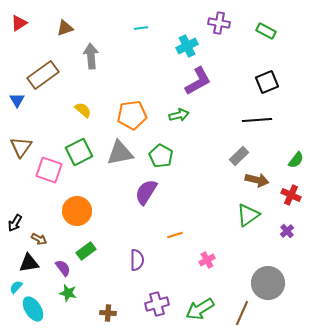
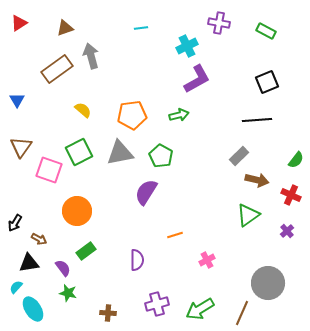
gray arrow at (91, 56): rotated 10 degrees counterclockwise
brown rectangle at (43, 75): moved 14 px right, 6 px up
purple L-shape at (198, 81): moved 1 px left, 2 px up
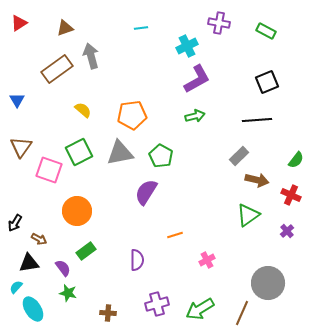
green arrow at (179, 115): moved 16 px right, 1 px down
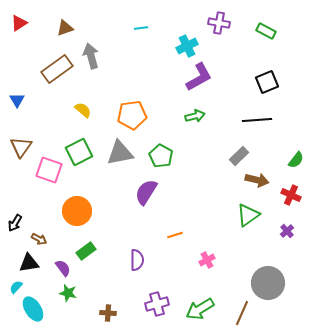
purple L-shape at (197, 79): moved 2 px right, 2 px up
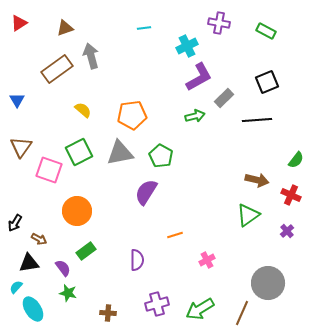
cyan line at (141, 28): moved 3 px right
gray rectangle at (239, 156): moved 15 px left, 58 px up
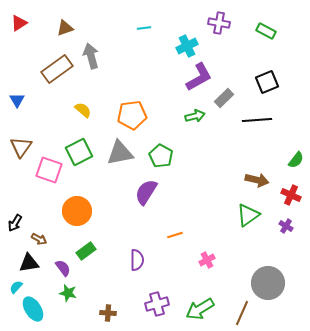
purple cross at (287, 231): moved 1 px left, 5 px up; rotated 16 degrees counterclockwise
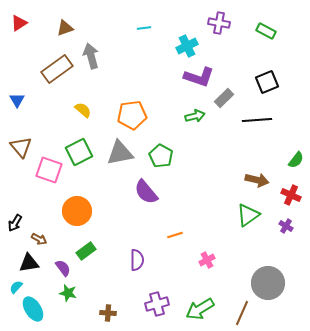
purple L-shape at (199, 77): rotated 48 degrees clockwise
brown triangle at (21, 147): rotated 15 degrees counterclockwise
purple semicircle at (146, 192): rotated 72 degrees counterclockwise
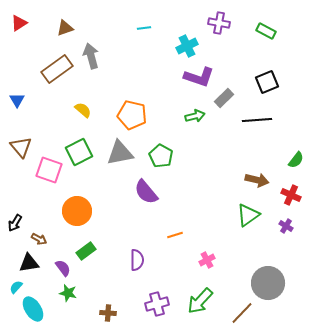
orange pentagon at (132, 115): rotated 20 degrees clockwise
green arrow at (200, 309): moved 8 px up; rotated 16 degrees counterclockwise
brown line at (242, 313): rotated 20 degrees clockwise
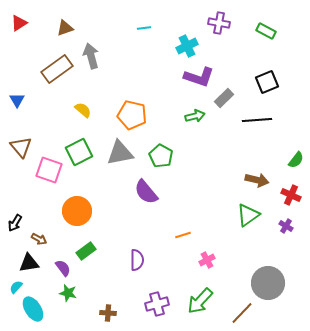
orange line at (175, 235): moved 8 px right
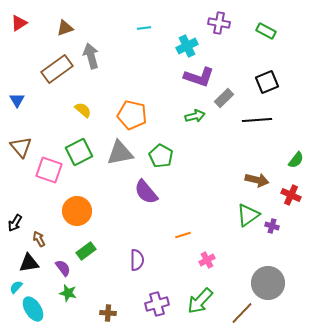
purple cross at (286, 226): moved 14 px left; rotated 16 degrees counterclockwise
brown arrow at (39, 239): rotated 147 degrees counterclockwise
